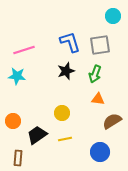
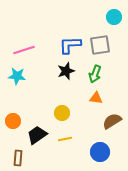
cyan circle: moved 1 px right, 1 px down
blue L-shape: moved 3 px down; rotated 75 degrees counterclockwise
orange triangle: moved 2 px left, 1 px up
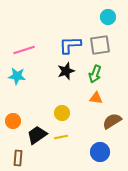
cyan circle: moved 6 px left
yellow line: moved 4 px left, 2 px up
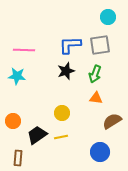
pink line: rotated 20 degrees clockwise
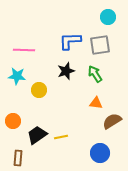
blue L-shape: moved 4 px up
green arrow: rotated 126 degrees clockwise
orange triangle: moved 5 px down
yellow circle: moved 23 px left, 23 px up
blue circle: moved 1 px down
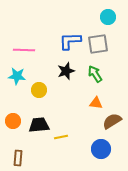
gray square: moved 2 px left, 1 px up
black trapezoid: moved 2 px right, 10 px up; rotated 30 degrees clockwise
blue circle: moved 1 px right, 4 px up
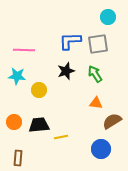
orange circle: moved 1 px right, 1 px down
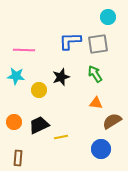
black star: moved 5 px left, 6 px down
cyan star: moved 1 px left
black trapezoid: rotated 20 degrees counterclockwise
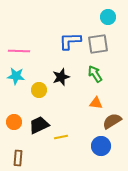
pink line: moved 5 px left, 1 px down
blue circle: moved 3 px up
